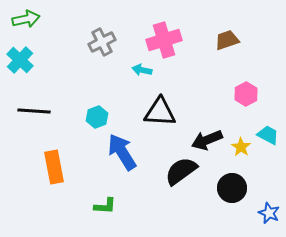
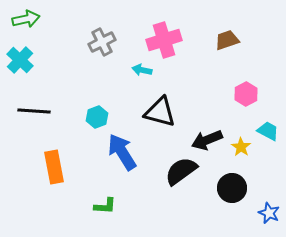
black triangle: rotated 12 degrees clockwise
cyan trapezoid: moved 4 px up
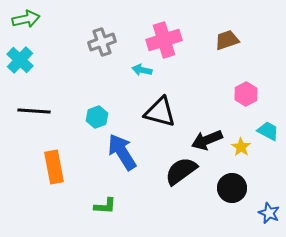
gray cross: rotated 8 degrees clockwise
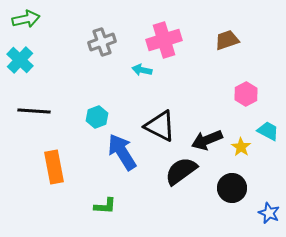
black triangle: moved 14 px down; rotated 12 degrees clockwise
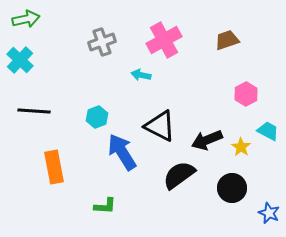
pink cross: rotated 12 degrees counterclockwise
cyan arrow: moved 1 px left, 5 px down
black semicircle: moved 2 px left, 4 px down
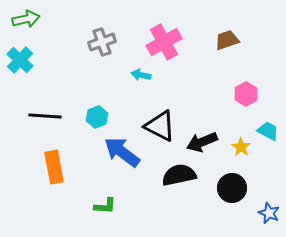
pink cross: moved 2 px down
black line: moved 11 px right, 5 px down
black arrow: moved 5 px left, 2 px down
blue arrow: rotated 21 degrees counterclockwise
black semicircle: rotated 24 degrees clockwise
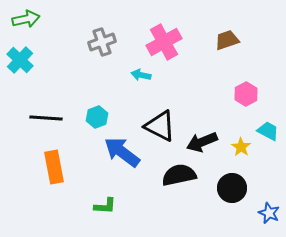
black line: moved 1 px right, 2 px down
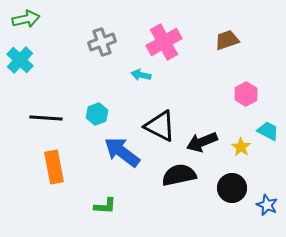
cyan hexagon: moved 3 px up
blue star: moved 2 px left, 8 px up
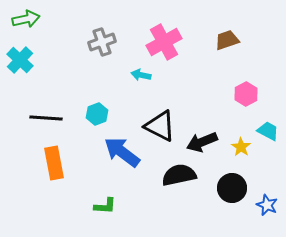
orange rectangle: moved 4 px up
